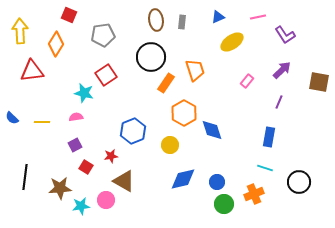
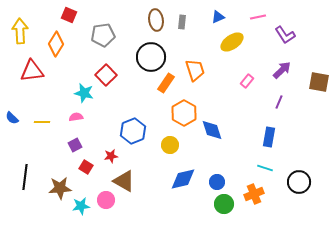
red square at (106, 75): rotated 10 degrees counterclockwise
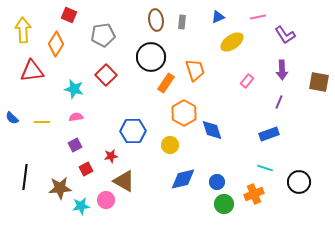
yellow arrow at (20, 31): moved 3 px right, 1 px up
purple arrow at (282, 70): rotated 132 degrees clockwise
cyan star at (84, 93): moved 10 px left, 4 px up
blue hexagon at (133, 131): rotated 20 degrees clockwise
blue rectangle at (269, 137): moved 3 px up; rotated 60 degrees clockwise
red square at (86, 167): moved 2 px down; rotated 32 degrees clockwise
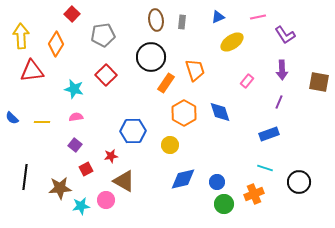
red square at (69, 15): moved 3 px right, 1 px up; rotated 21 degrees clockwise
yellow arrow at (23, 30): moved 2 px left, 6 px down
blue diamond at (212, 130): moved 8 px right, 18 px up
purple square at (75, 145): rotated 24 degrees counterclockwise
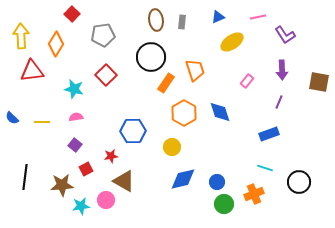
yellow circle at (170, 145): moved 2 px right, 2 px down
brown star at (60, 188): moved 2 px right, 3 px up
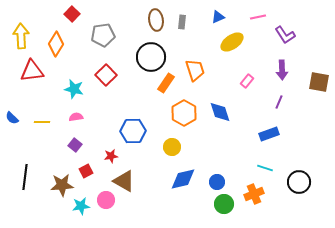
red square at (86, 169): moved 2 px down
